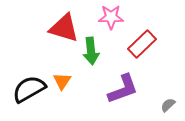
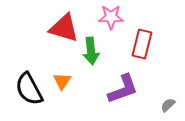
red rectangle: rotated 32 degrees counterclockwise
black semicircle: rotated 88 degrees counterclockwise
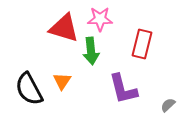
pink star: moved 11 px left, 2 px down
purple L-shape: rotated 96 degrees clockwise
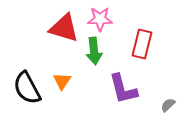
green arrow: moved 3 px right
black semicircle: moved 2 px left, 1 px up
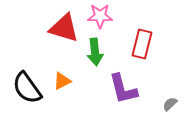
pink star: moved 3 px up
green arrow: moved 1 px right, 1 px down
orange triangle: rotated 30 degrees clockwise
black semicircle: rotated 8 degrees counterclockwise
gray semicircle: moved 2 px right, 1 px up
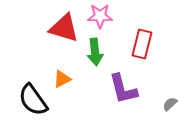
orange triangle: moved 2 px up
black semicircle: moved 6 px right, 12 px down
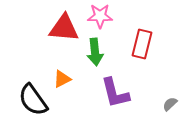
red triangle: rotated 12 degrees counterclockwise
purple L-shape: moved 8 px left, 4 px down
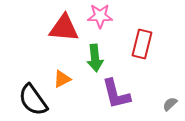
green arrow: moved 6 px down
purple L-shape: moved 1 px right, 1 px down
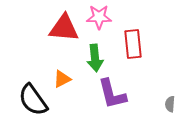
pink star: moved 1 px left, 1 px down
red rectangle: moved 9 px left; rotated 20 degrees counterclockwise
purple L-shape: moved 4 px left
gray semicircle: rotated 42 degrees counterclockwise
